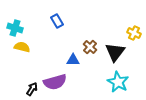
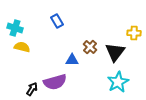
yellow cross: rotated 24 degrees counterclockwise
blue triangle: moved 1 px left
cyan star: rotated 15 degrees clockwise
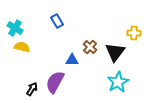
cyan cross: rotated 14 degrees clockwise
purple semicircle: rotated 135 degrees clockwise
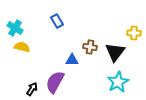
brown cross: rotated 32 degrees counterclockwise
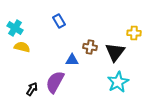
blue rectangle: moved 2 px right
